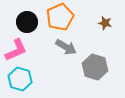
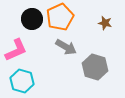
black circle: moved 5 px right, 3 px up
cyan hexagon: moved 2 px right, 2 px down
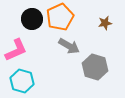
brown star: rotated 24 degrees counterclockwise
gray arrow: moved 3 px right, 1 px up
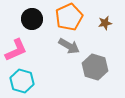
orange pentagon: moved 9 px right
